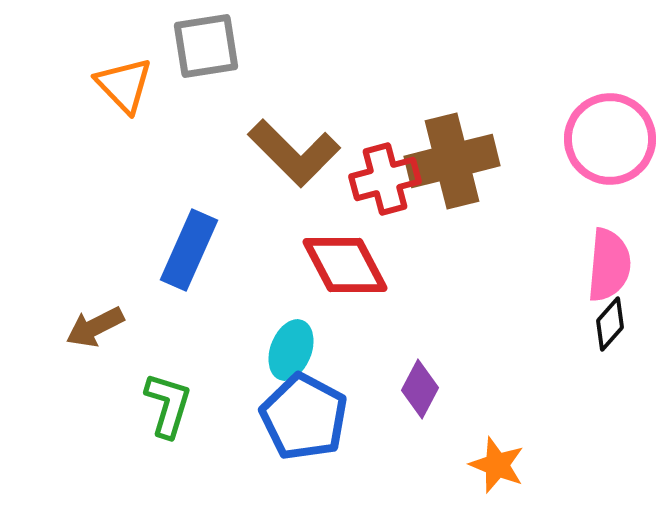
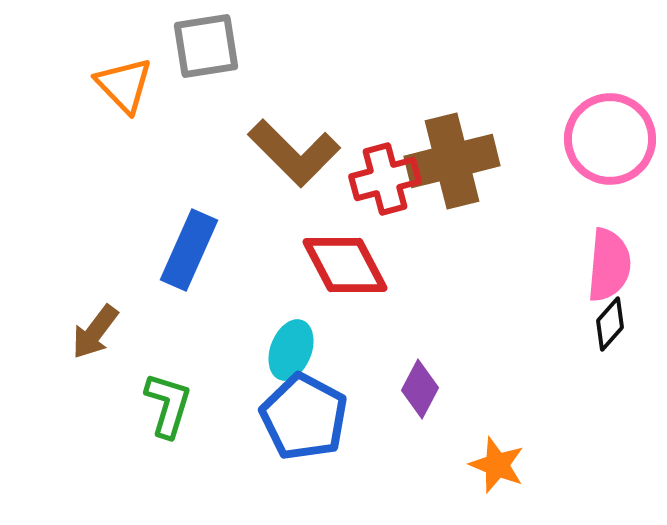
brown arrow: moved 5 px down; rotated 26 degrees counterclockwise
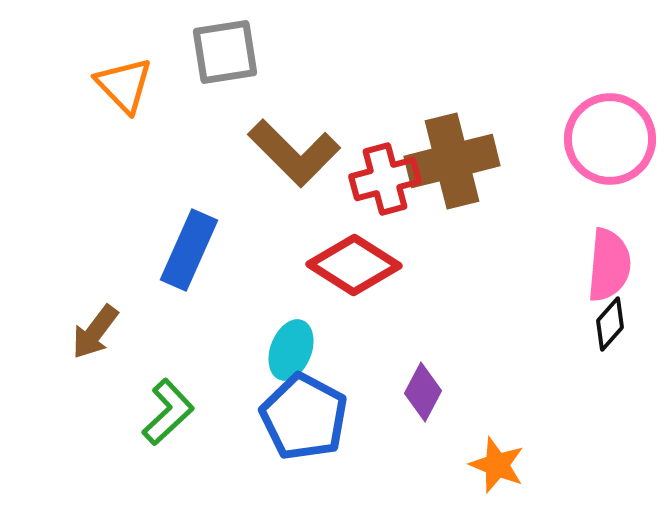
gray square: moved 19 px right, 6 px down
red diamond: moved 9 px right; rotated 30 degrees counterclockwise
purple diamond: moved 3 px right, 3 px down
green L-shape: moved 7 px down; rotated 30 degrees clockwise
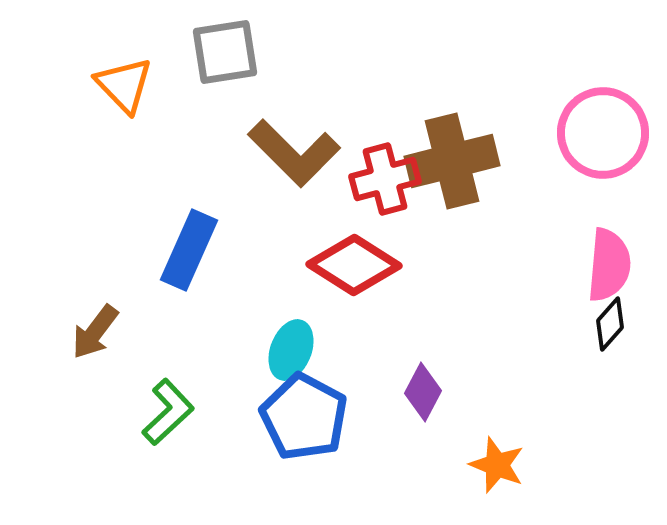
pink circle: moved 7 px left, 6 px up
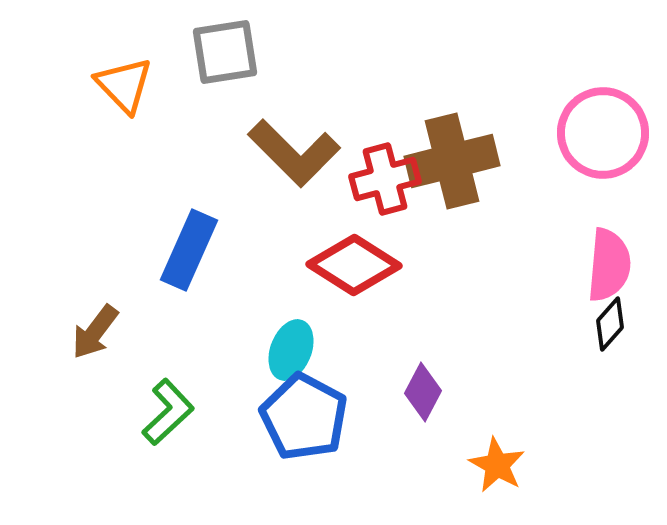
orange star: rotated 8 degrees clockwise
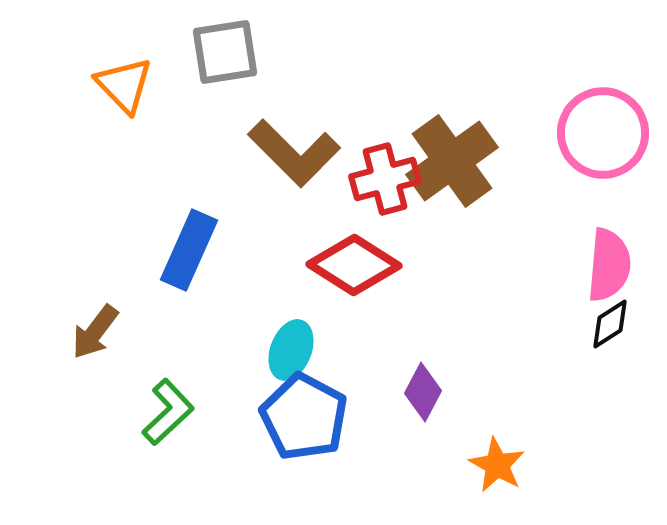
brown cross: rotated 22 degrees counterclockwise
black diamond: rotated 16 degrees clockwise
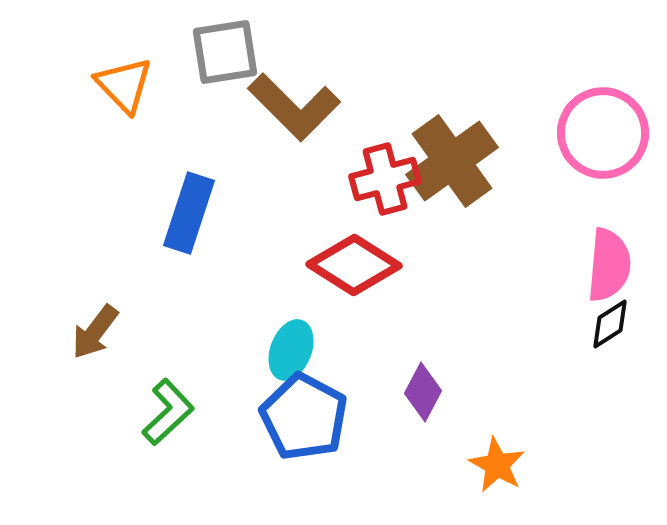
brown L-shape: moved 46 px up
blue rectangle: moved 37 px up; rotated 6 degrees counterclockwise
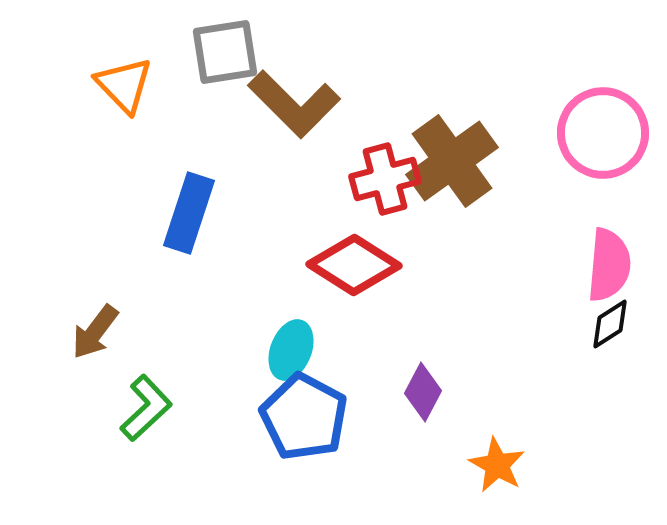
brown L-shape: moved 3 px up
green L-shape: moved 22 px left, 4 px up
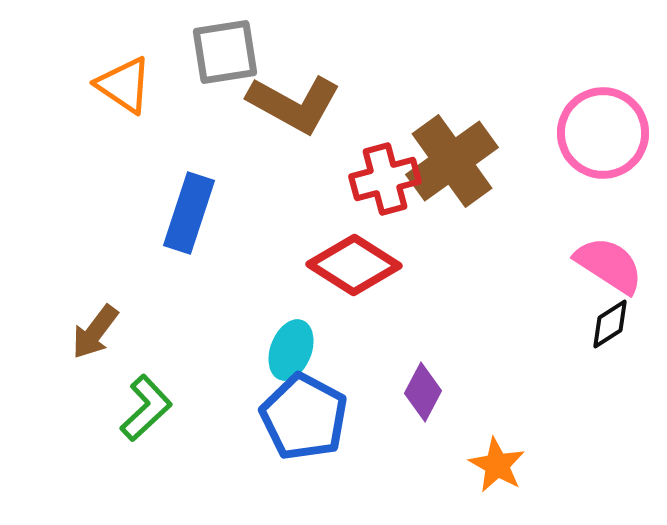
orange triangle: rotated 12 degrees counterclockwise
brown L-shape: rotated 16 degrees counterclockwise
pink semicircle: rotated 62 degrees counterclockwise
